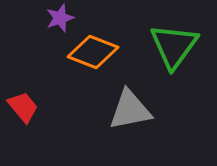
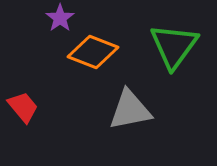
purple star: rotated 16 degrees counterclockwise
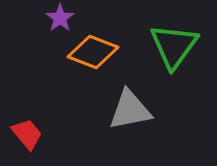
red trapezoid: moved 4 px right, 27 px down
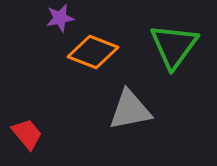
purple star: rotated 24 degrees clockwise
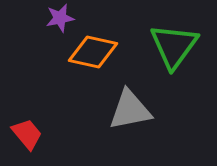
orange diamond: rotated 9 degrees counterclockwise
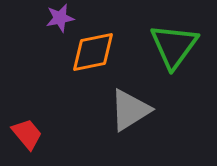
orange diamond: rotated 24 degrees counterclockwise
gray triangle: rotated 21 degrees counterclockwise
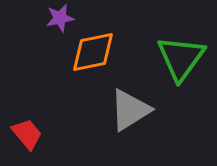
green triangle: moved 7 px right, 12 px down
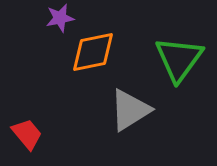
green triangle: moved 2 px left, 1 px down
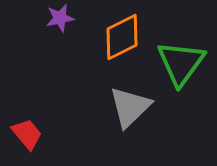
orange diamond: moved 29 px right, 15 px up; rotated 15 degrees counterclockwise
green triangle: moved 2 px right, 4 px down
gray triangle: moved 3 px up; rotated 12 degrees counterclockwise
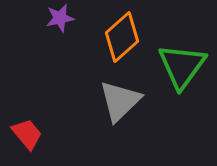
orange diamond: rotated 15 degrees counterclockwise
green triangle: moved 1 px right, 3 px down
gray triangle: moved 10 px left, 6 px up
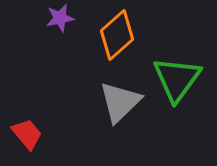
orange diamond: moved 5 px left, 2 px up
green triangle: moved 5 px left, 13 px down
gray triangle: moved 1 px down
